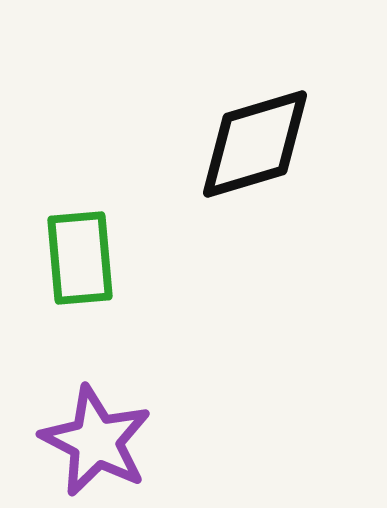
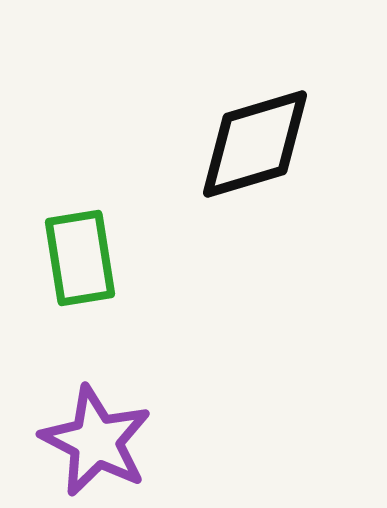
green rectangle: rotated 4 degrees counterclockwise
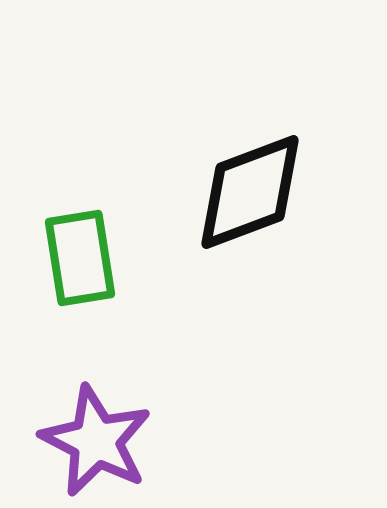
black diamond: moved 5 px left, 48 px down; rotated 4 degrees counterclockwise
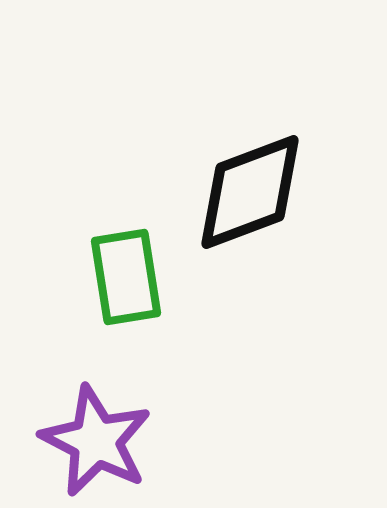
green rectangle: moved 46 px right, 19 px down
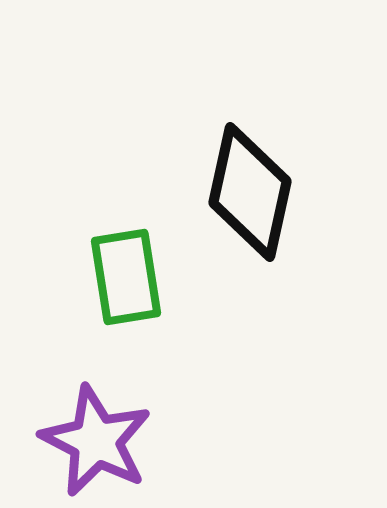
black diamond: rotated 57 degrees counterclockwise
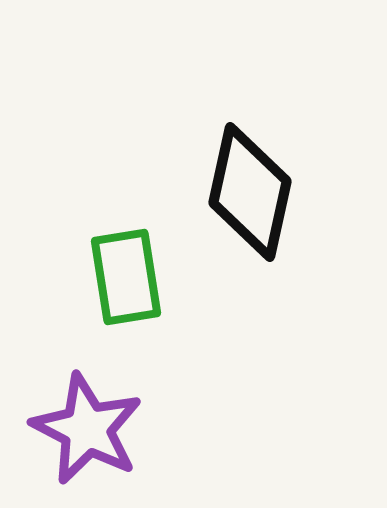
purple star: moved 9 px left, 12 px up
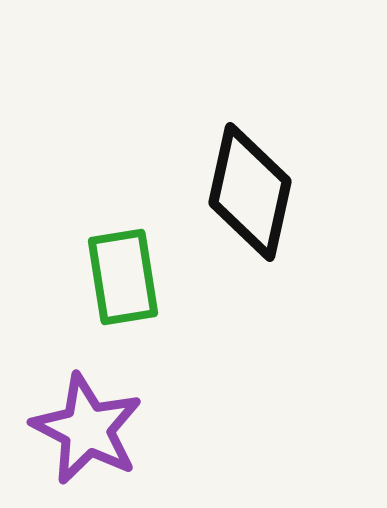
green rectangle: moved 3 px left
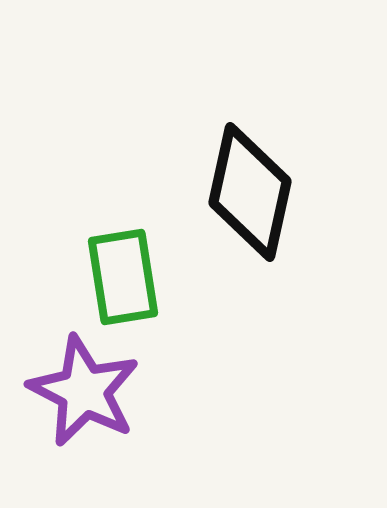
purple star: moved 3 px left, 38 px up
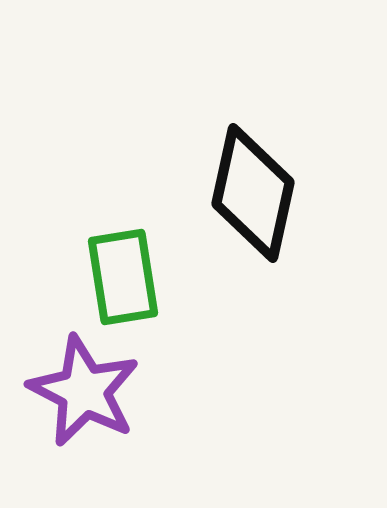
black diamond: moved 3 px right, 1 px down
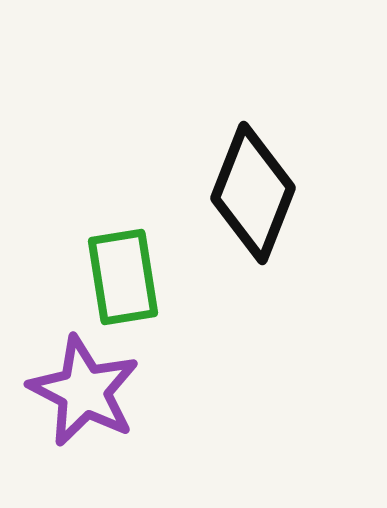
black diamond: rotated 9 degrees clockwise
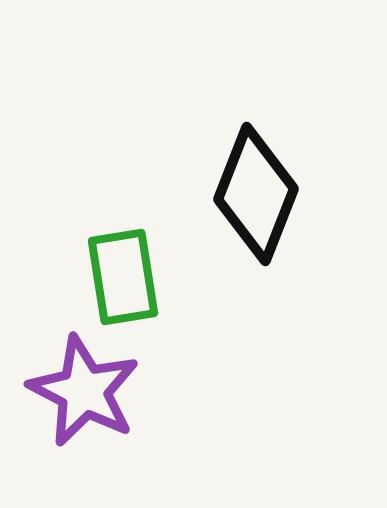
black diamond: moved 3 px right, 1 px down
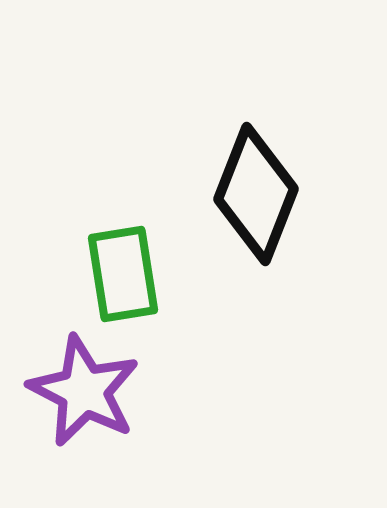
green rectangle: moved 3 px up
